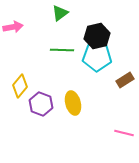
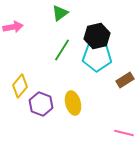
green line: rotated 60 degrees counterclockwise
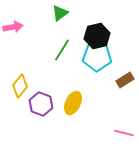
yellow ellipse: rotated 40 degrees clockwise
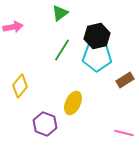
purple hexagon: moved 4 px right, 20 px down
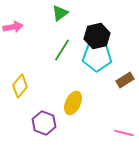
purple hexagon: moved 1 px left, 1 px up
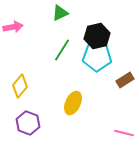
green triangle: rotated 12 degrees clockwise
purple hexagon: moved 16 px left
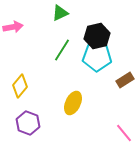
pink line: rotated 36 degrees clockwise
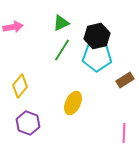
green triangle: moved 1 px right, 10 px down
pink line: rotated 42 degrees clockwise
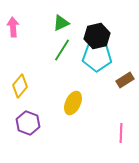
pink arrow: rotated 84 degrees counterclockwise
pink line: moved 3 px left
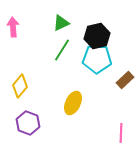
cyan pentagon: moved 2 px down
brown rectangle: rotated 12 degrees counterclockwise
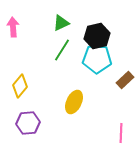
yellow ellipse: moved 1 px right, 1 px up
purple hexagon: rotated 25 degrees counterclockwise
